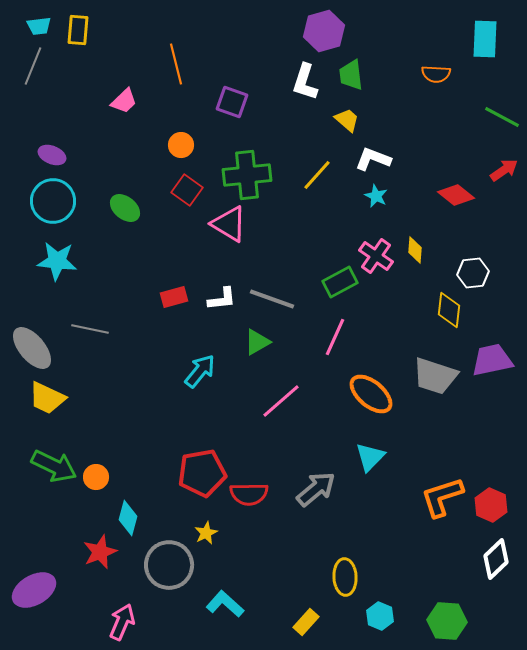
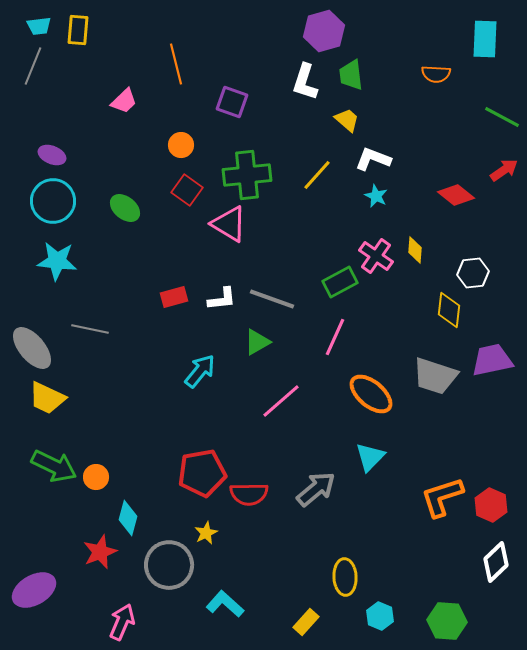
white diamond at (496, 559): moved 3 px down
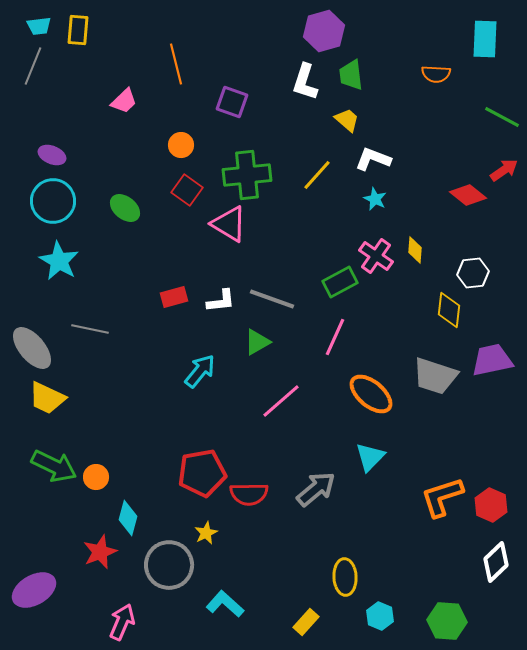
red diamond at (456, 195): moved 12 px right
cyan star at (376, 196): moved 1 px left, 3 px down
cyan star at (57, 261): moved 2 px right; rotated 24 degrees clockwise
white L-shape at (222, 299): moved 1 px left, 2 px down
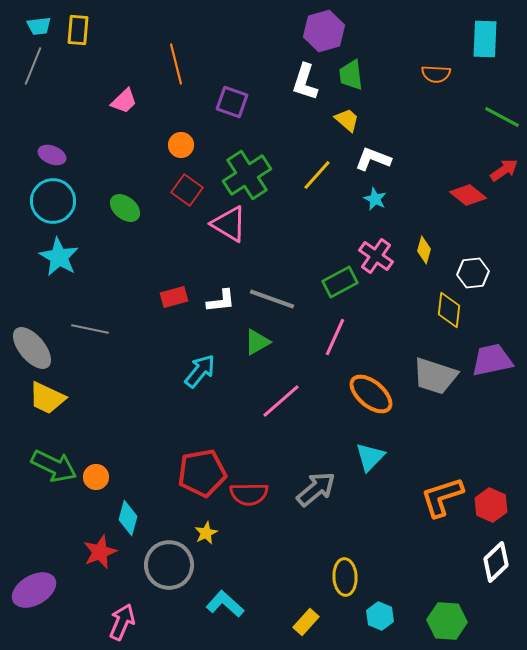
green cross at (247, 175): rotated 27 degrees counterclockwise
yellow diamond at (415, 250): moved 9 px right; rotated 12 degrees clockwise
cyan star at (59, 261): moved 4 px up
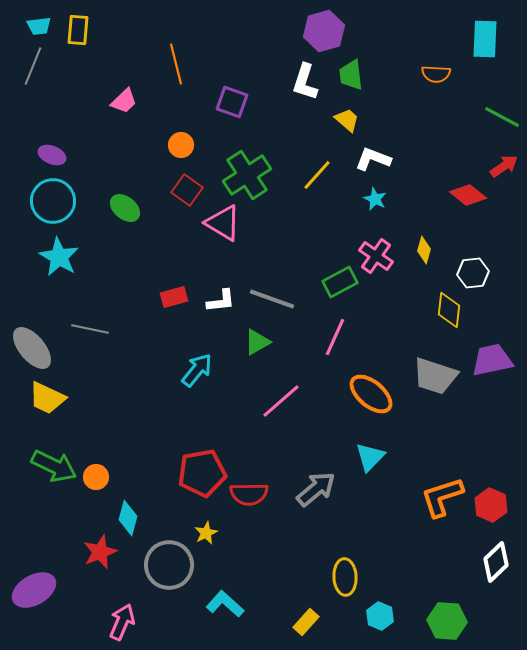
red arrow at (504, 170): moved 4 px up
pink triangle at (229, 224): moved 6 px left, 1 px up
cyan arrow at (200, 371): moved 3 px left, 1 px up
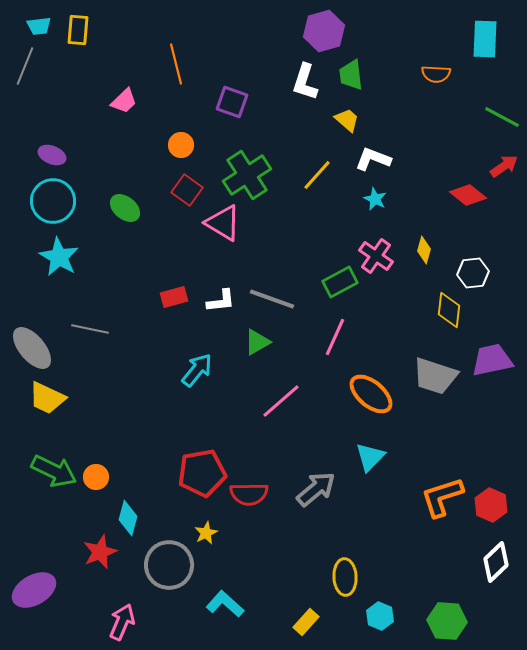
gray line at (33, 66): moved 8 px left
green arrow at (54, 466): moved 5 px down
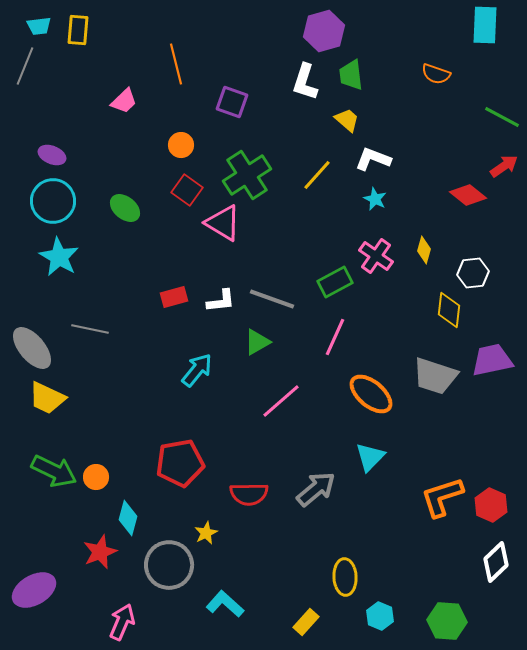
cyan rectangle at (485, 39): moved 14 px up
orange semicircle at (436, 74): rotated 16 degrees clockwise
green rectangle at (340, 282): moved 5 px left
red pentagon at (202, 473): moved 22 px left, 10 px up
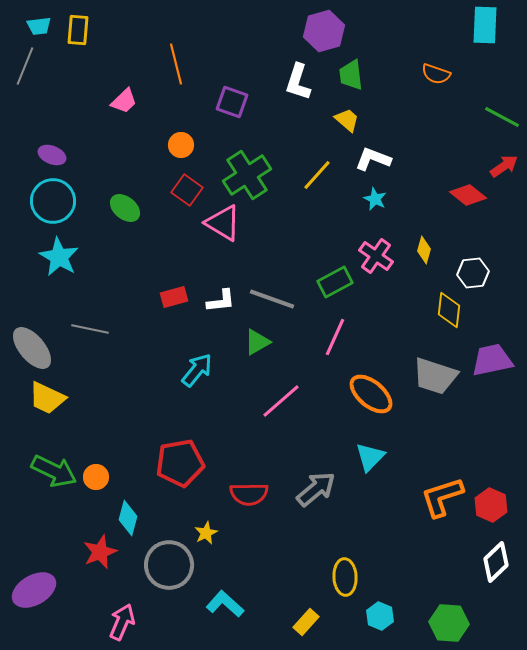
white L-shape at (305, 82): moved 7 px left
green hexagon at (447, 621): moved 2 px right, 2 px down
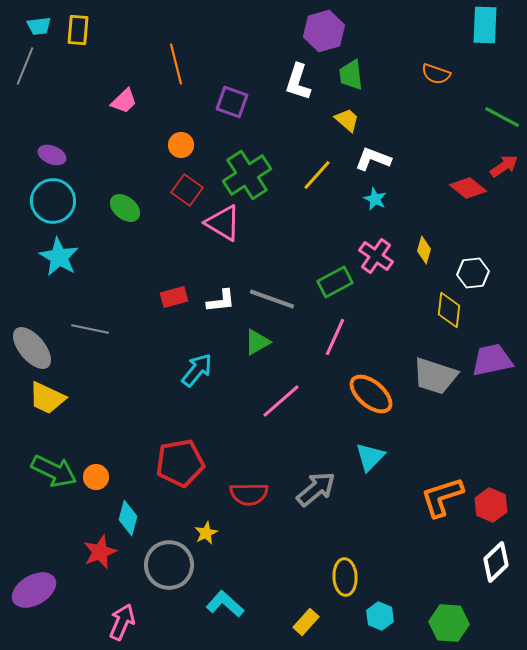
red diamond at (468, 195): moved 7 px up
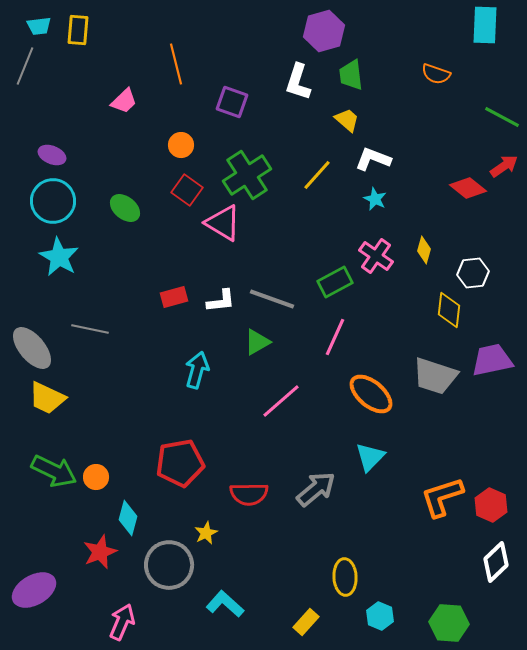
cyan arrow at (197, 370): rotated 24 degrees counterclockwise
